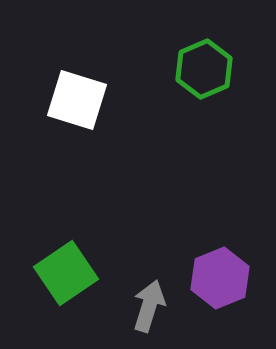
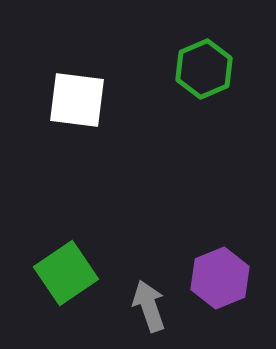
white square: rotated 10 degrees counterclockwise
gray arrow: rotated 36 degrees counterclockwise
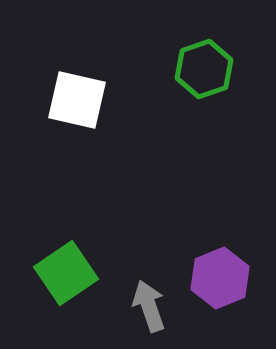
green hexagon: rotated 4 degrees clockwise
white square: rotated 6 degrees clockwise
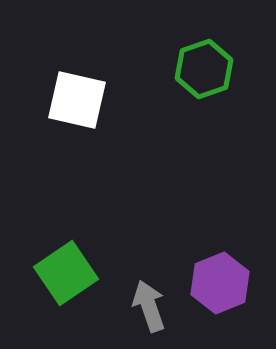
purple hexagon: moved 5 px down
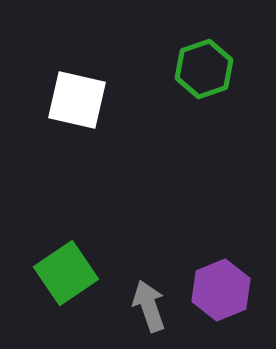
purple hexagon: moved 1 px right, 7 px down
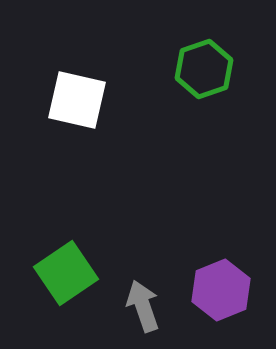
gray arrow: moved 6 px left
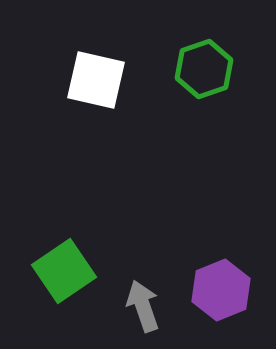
white square: moved 19 px right, 20 px up
green square: moved 2 px left, 2 px up
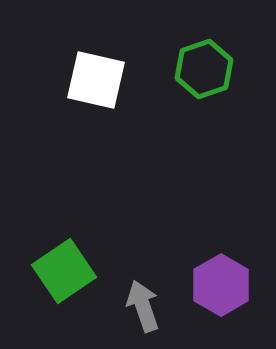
purple hexagon: moved 5 px up; rotated 8 degrees counterclockwise
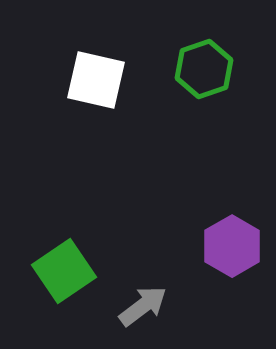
purple hexagon: moved 11 px right, 39 px up
gray arrow: rotated 72 degrees clockwise
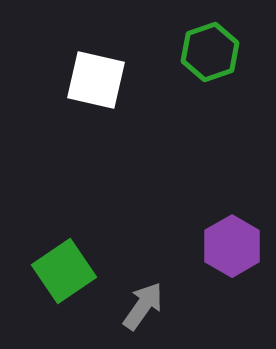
green hexagon: moved 6 px right, 17 px up
gray arrow: rotated 18 degrees counterclockwise
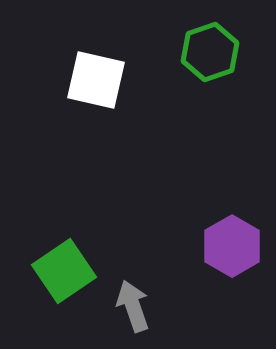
gray arrow: moved 10 px left; rotated 54 degrees counterclockwise
